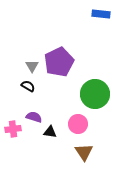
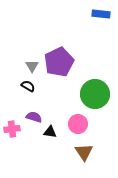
pink cross: moved 1 px left
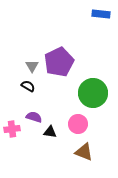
green circle: moved 2 px left, 1 px up
brown triangle: rotated 36 degrees counterclockwise
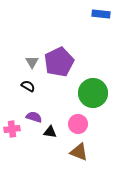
gray triangle: moved 4 px up
brown triangle: moved 5 px left
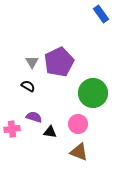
blue rectangle: rotated 48 degrees clockwise
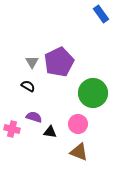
pink cross: rotated 21 degrees clockwise
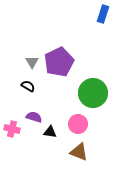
blue rectangle: moved 2 px right; rotated 54 degrees clockwise
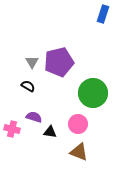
purple pentagon: rotated 12 degrees clockwise
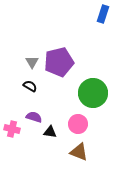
black semicircle: moved 2 px right
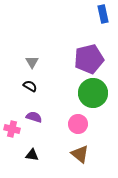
blue rectangle: rotated 30 degrees counterclockwise
purple pentagon: moved 30 px right, 3 px up
black triangle: moved 18 px left, 23 px down
brown triangle: moved 1 px right, 2 px down; rotated 18 degrees clockwise
